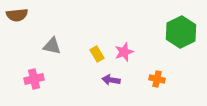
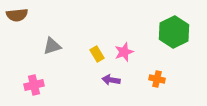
green hexagon: moved 7 px left
gray triangle: rotated 30 degrees counterclockwise
pink cross: moved 6 px down
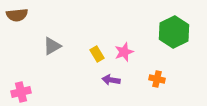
gray triangle: rotated 12 degrees counterclockwise
pink cross: moved 13 px left, 7 px down
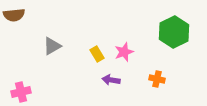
brown semicircle: moved 3 px left
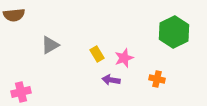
gray triangle: moved 2 px left, 1 px up
pink star: moved 6 px down
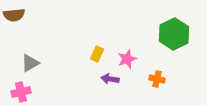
green hexagon: moved 2 px down
gray triangle: moved 20 px left, 18 px down
yellow rectangle: rotated 56 degrees clockwise
pink star: moved 3 px right, 1 px down
purple arrow: moved 1 px left, 1 px up
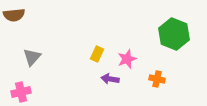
green hexagon: rotated 12 degrees counterclockwise
gray triangle: moved 2 px right, 6 px up; rotated 18 degrees counterclockwise
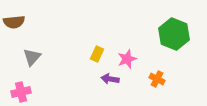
brown semicircle: moved 7 px down
orange cross: rotated 14 degrees clockwise
